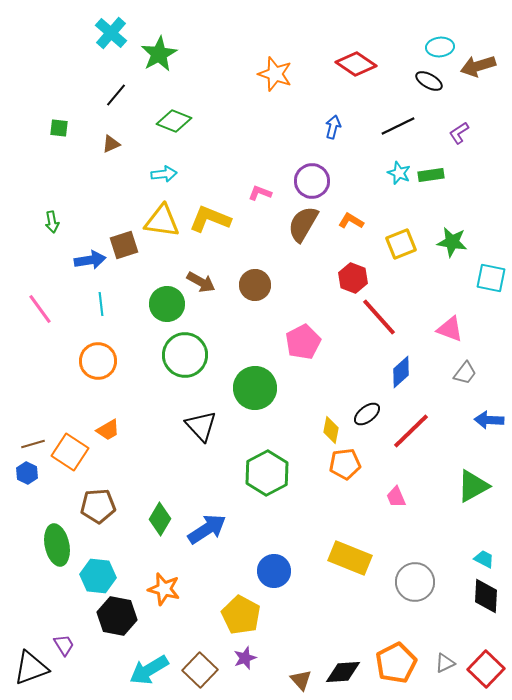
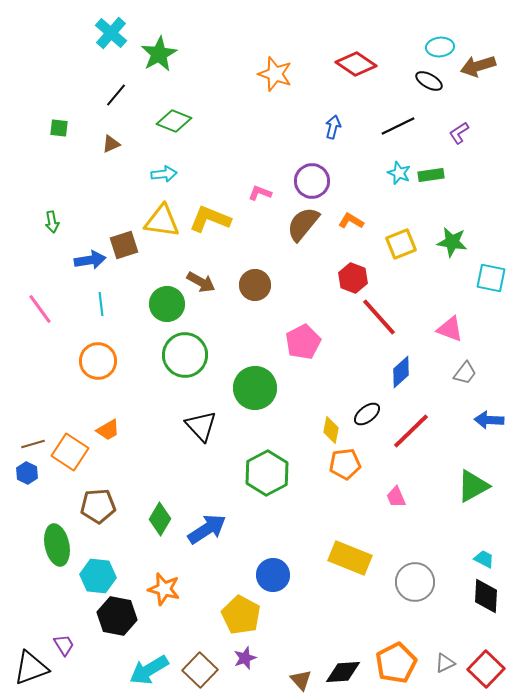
brown semicircle at (303, 224): rotated 9 degrees clockwise
blue circle at (274, 571): moved 1 px left, 4 px down
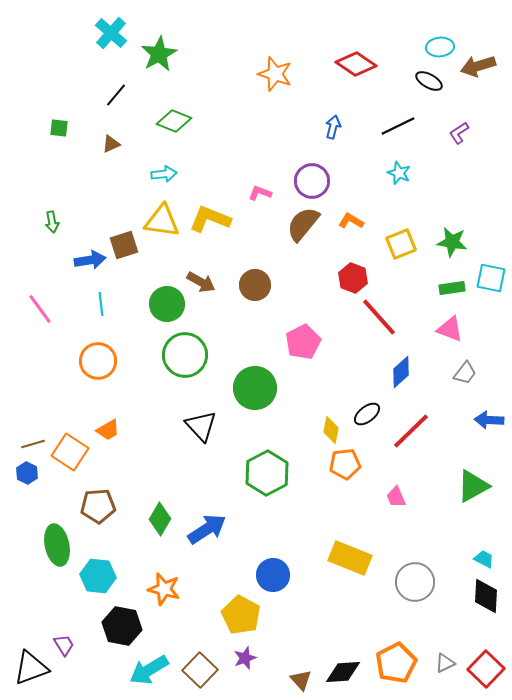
green rectangle at (431, 175): moved 21 px right, 113 px down
black hexagon at (117, 616): moved 5 px right, 10 px down
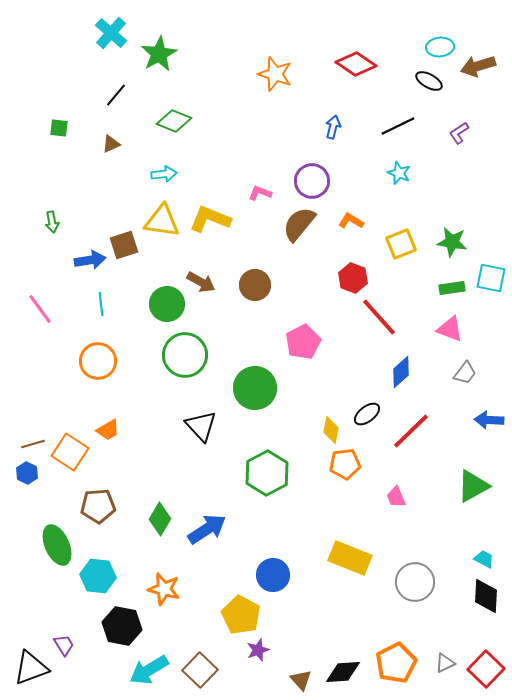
brown semicircle at (303, 224): moved 4 px left
green ellipse at (57, 545): rotated 12 degrees counterclockwise
purple star at (245, 658): moved 13 px right, 8 px up
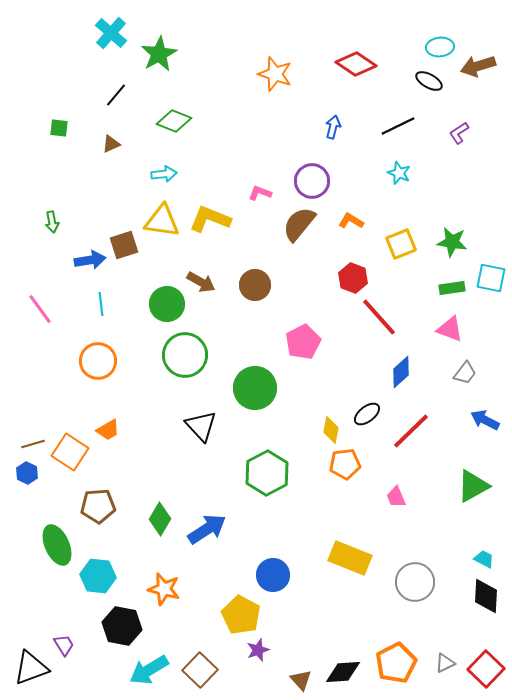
blue arrow at (489, 420): moved 4 px left; rotated 24 degrees clockwise
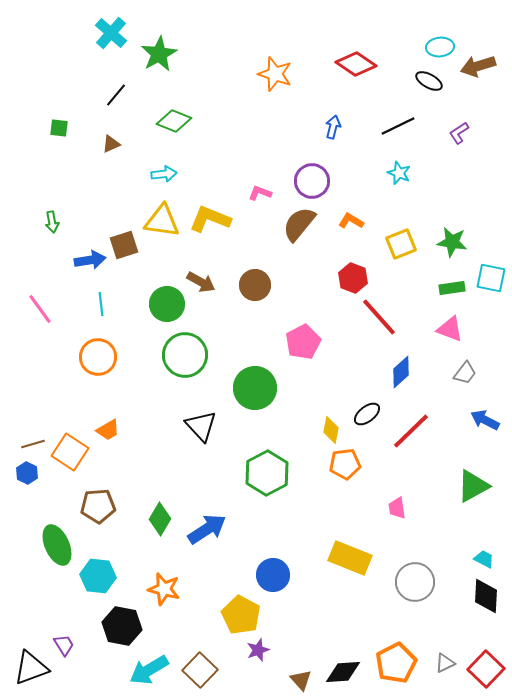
orange circle at (98, 361): moved 4 px up
pink trapezoid at (396, 497): moved 1 px right, 11 px down; rotated 15 degrees clockwise
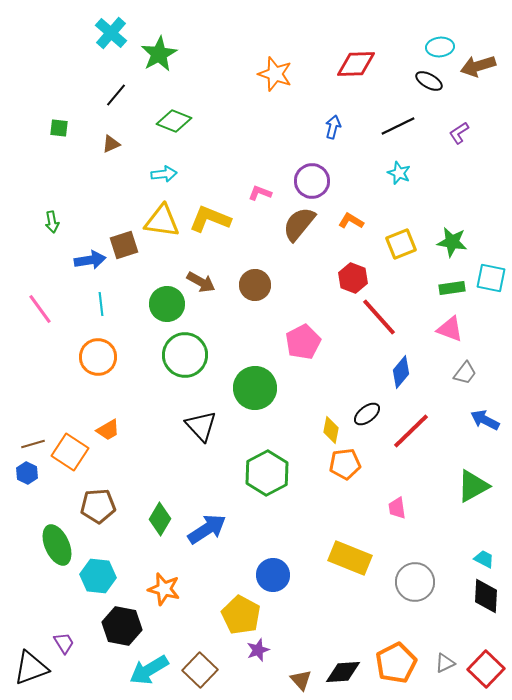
red diamond at (356, 64): rotated 36 degrees counterclockwise
blue diamond at (401, 372): rotated 8 degrees counterclockwise
purple trapezoid at (64, 645): moved 2 px up
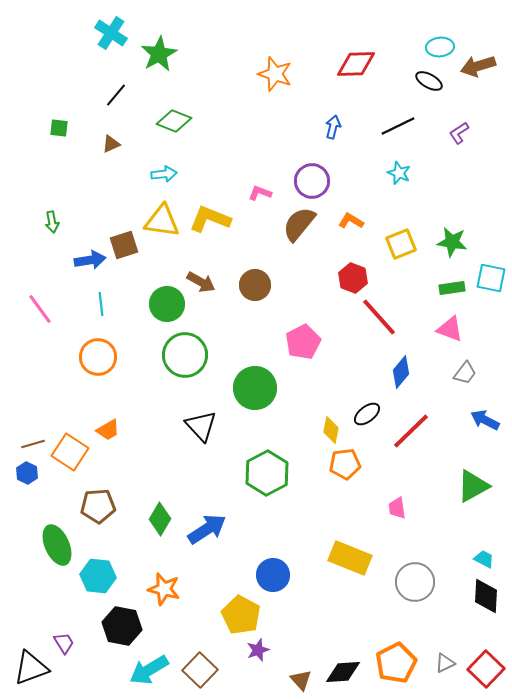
cyan cross at (111, 33): rotated 8 degrees counterclockwise
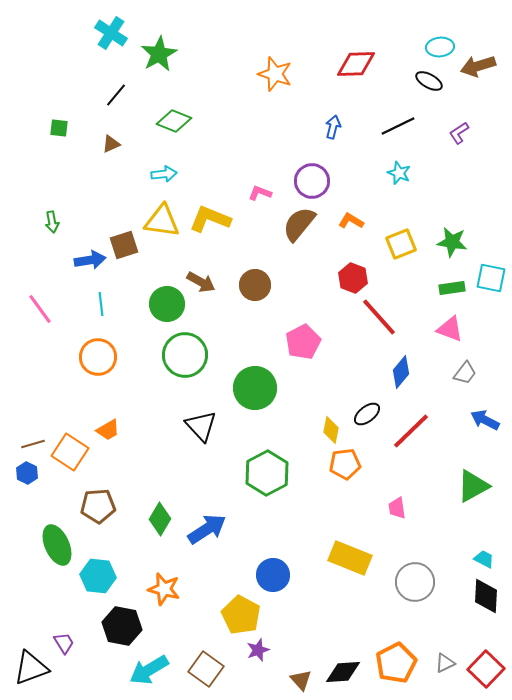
brown square at (200, 670): moved 6 px right, 1 px up; rotated 8 degrees counterclockwise
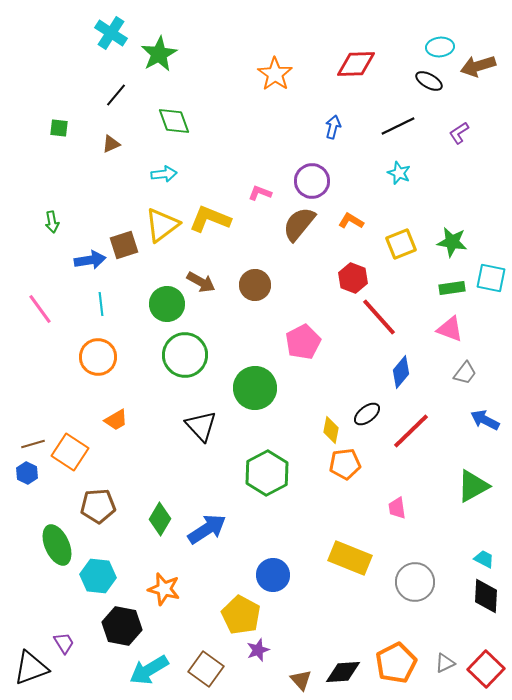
orange star at (275, 74): rotated 16 degrees clockwise
green diamond at (174, 121): rotated 48 degrees clockwise
yellow triangle at (162, 221): moved 4 px down; rotated 45 degrees counterclockwise
orange trapezoid at (108, 430): moved 8 px right, 10 px up
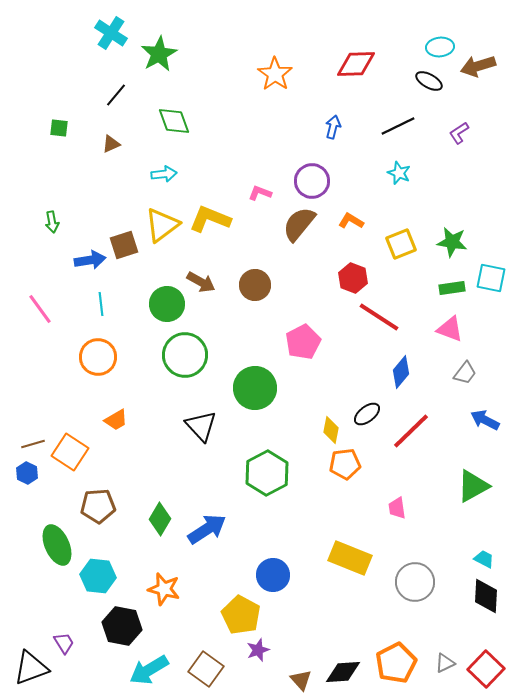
red line at (379, 317): rotated 15 degrees counterclockwise
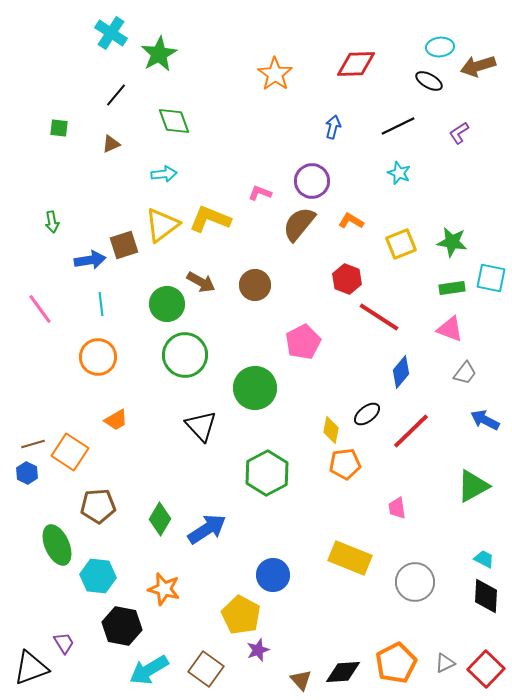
red hexagon at (353, 278): moved 6 px left, 1 px down
